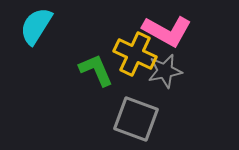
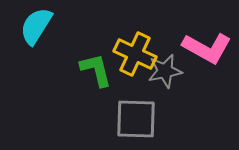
pink L-shape: moved 40 px right, 17 px down
green L-shape: rotated 9 degrees clockwise
gray square: rotated 18 degrees counterclockwise
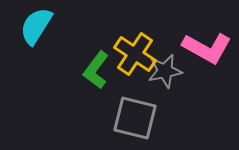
yellow cross: rotated 9 degrees clockwise
green L-shape: rotated 129 degrees counterclockwise
gray square: moved 1 px left, 1 px up; rotated 12 degrees clockwise
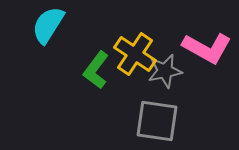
cyan semicircle: moved 12 px right, 1 px up
gray square: moved 22 px right, 3 px down; rotated 6 degrees counterclockwise
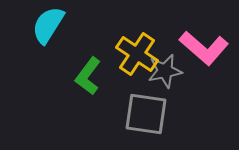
pink L-shape: moved 3 px left; rotated 12 degrees clockwise
yellow cross: moved 2 px right
green L-shape: moved 8 px left, 6 px down
gray square: moved 11 px left, 7 px up
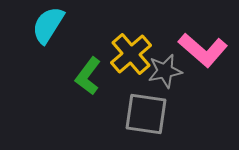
pink L-shape: moved 1 px left, 2 px down
yellow cross: moved 6 px left; rotated 15 degrees clockwise
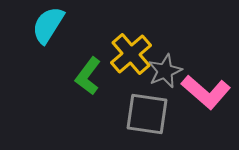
pink L-shape: moved 3 px right, 42 px down
gray star: rotated 12 degrees counterclockwise
gray square: moved 1 px right
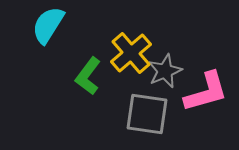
yellow cross: moved 1 px up
pink L-shape: rotated 57 degrees counterclockwise
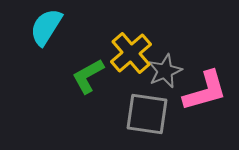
cyan semicircle: moved 2 px left, 2 px down
green L-shape: rotated 24 degrees clockwise
pink L-shape: moved 1 px left, 1 px up
